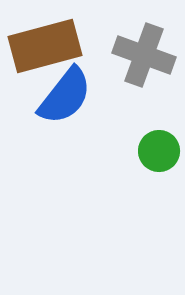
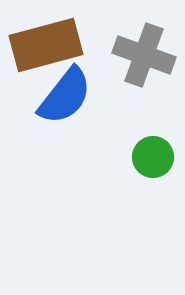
brown rectangle: moved 1 px right, 1 px up
green circle: moved 6 px left, 6 px down
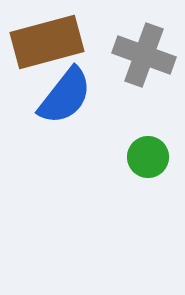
brown rectangle: moved 1 px right, 3 px up
green circle: moved 5 px left
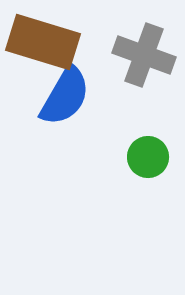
brown rectangle: moved 4 px left; rotated 32 degrees clockwise
blue semicircle: rotated 8 degrees counterclockwise
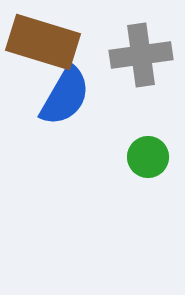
gray cross: moved 3 px left; rotated 28 degrees counterclockwise
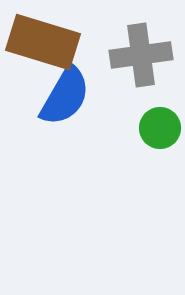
green circle: moved 12 px right, 29 px up
